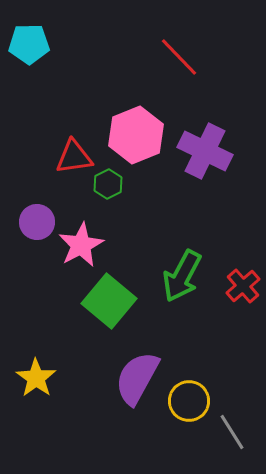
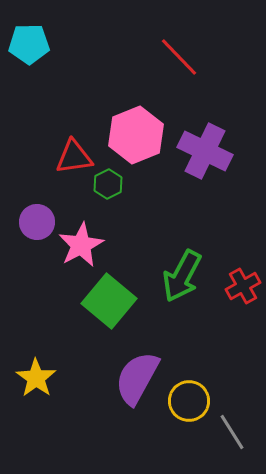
red cross: rotated 12 degrees clockwise
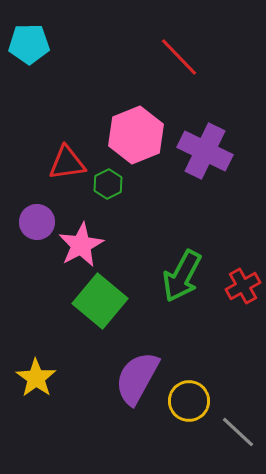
red triangle: moved 7 px left, 6 px down
green square: moved 9 px left
gray line: moved 6 px right; rotated 15 degrees counterclockwise
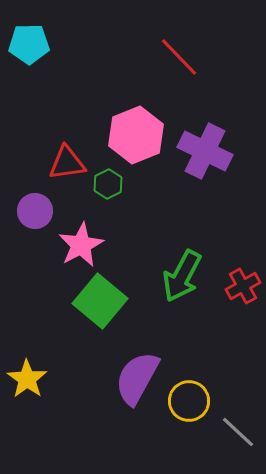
purple circle: moved 2 px left, 11 px up
yellow star: moved 9 px left, 1 px down
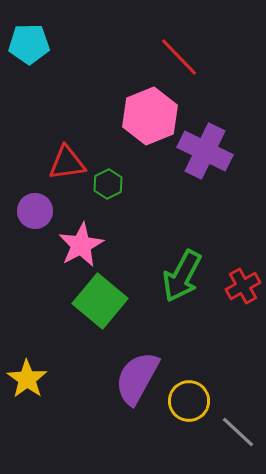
pink hexagon: moved 14 px right, 19 px up
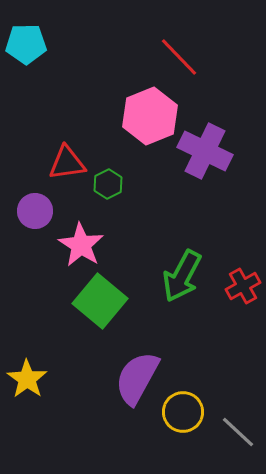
cyan pentagon: moved 3 px left
pink star: rotated 12 degrees counterclockwise
yellow circle: moved 6 px left, 11 px down
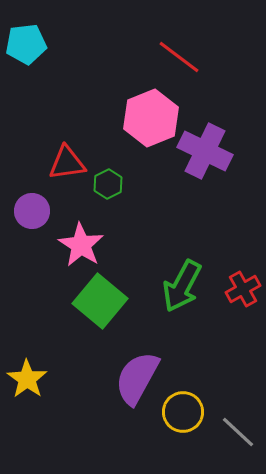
cyan pentagon: rotated 6 degrees counterclockwise
red line: rotated 9 degrees counterclockwise
pink hexagon: moved 1 px right, 2 px down
purple circle: moved 3 px left
green arrow: moved 10 px down
red cross: moved 3 px down
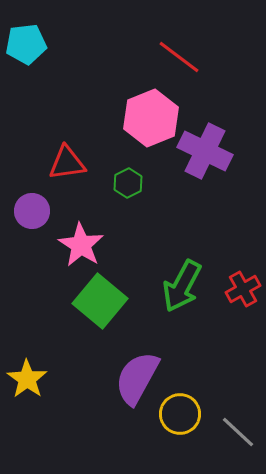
green hexagon: moved 20 px right, 1 px up
yellow circle: moved 3 px left, 2 px down
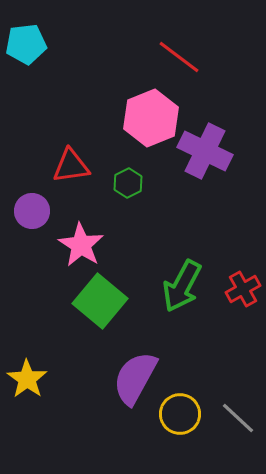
red triangle: moved 4 px right, 3 px down
purple semicircle: moved 2 px left
gray line: moved 14 px up
